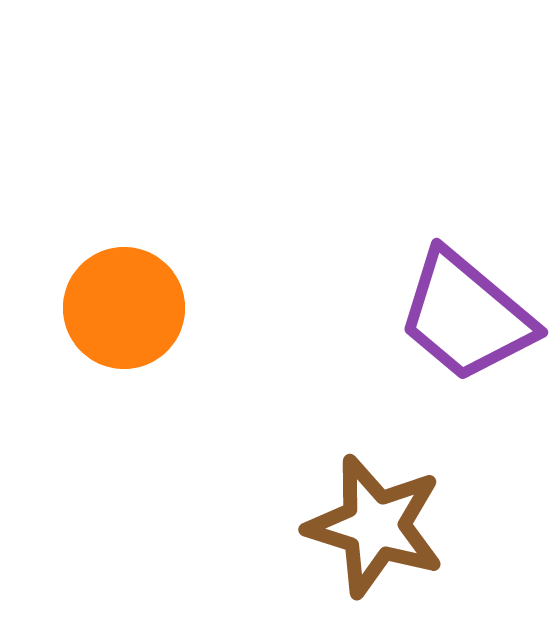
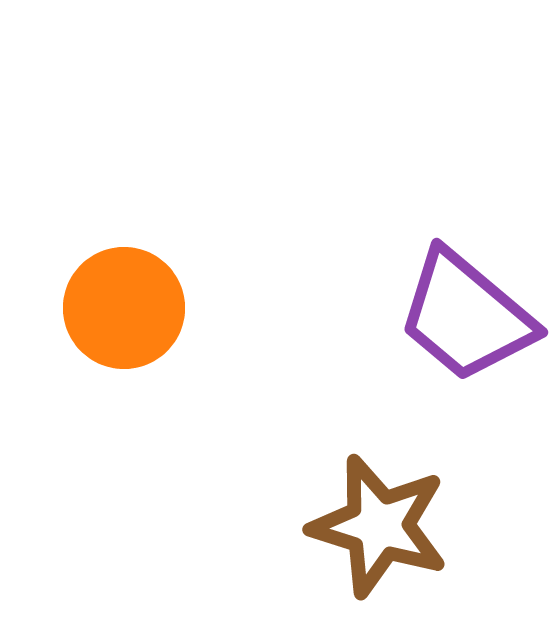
brown star: moved 4 px right
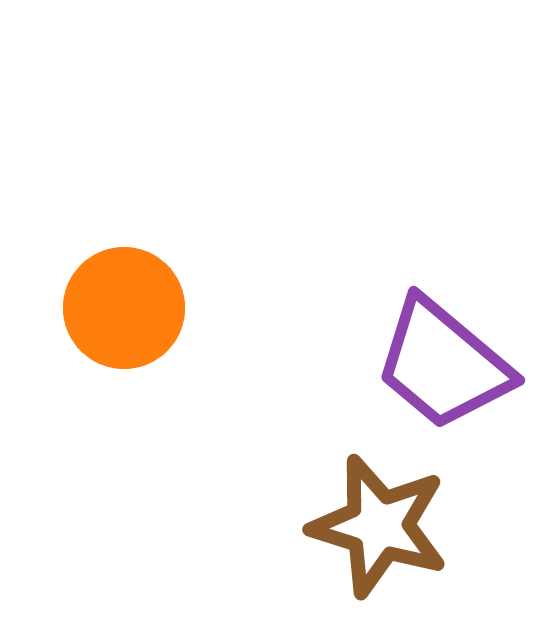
purple trapezoid: moved 23 px left, 48 px down
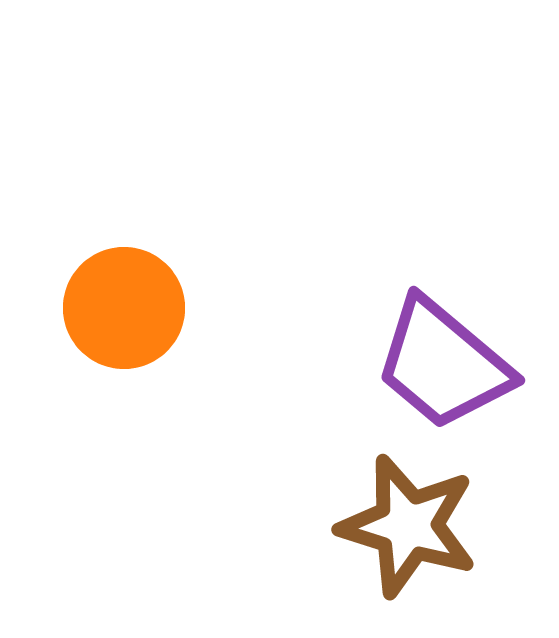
brown star: moved 29 px right
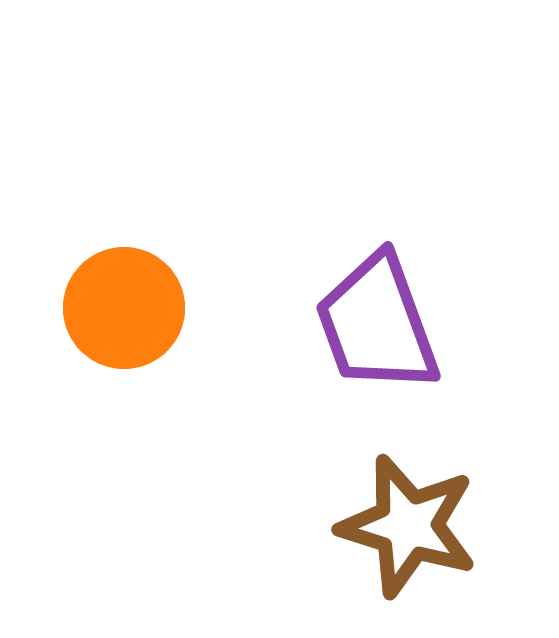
purple trapezoid: moved 66 px left, 40 px up; rotated 30 degrees clockwise
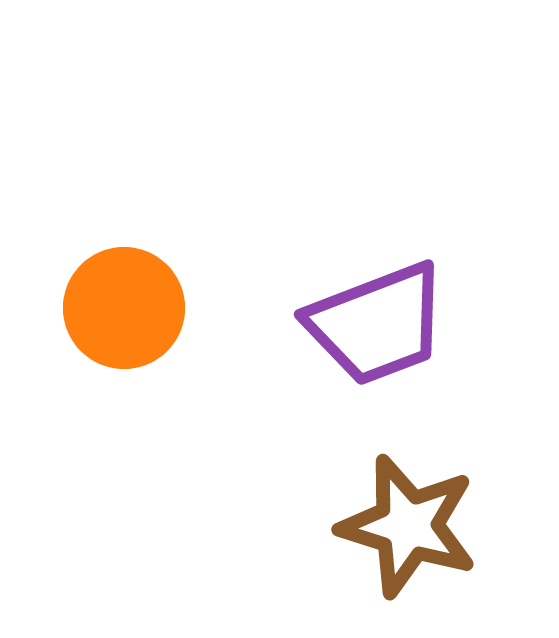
purple trapezoid: rotated 91 degrees counterclockwise
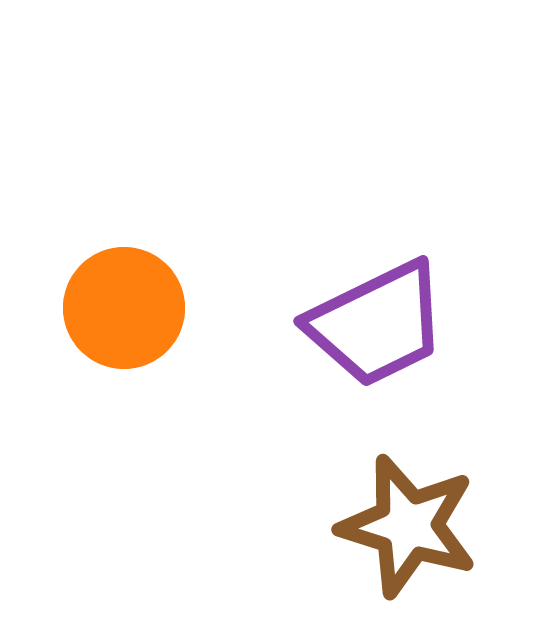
purple trapezoid: rotated 5 degrees counterclockwise
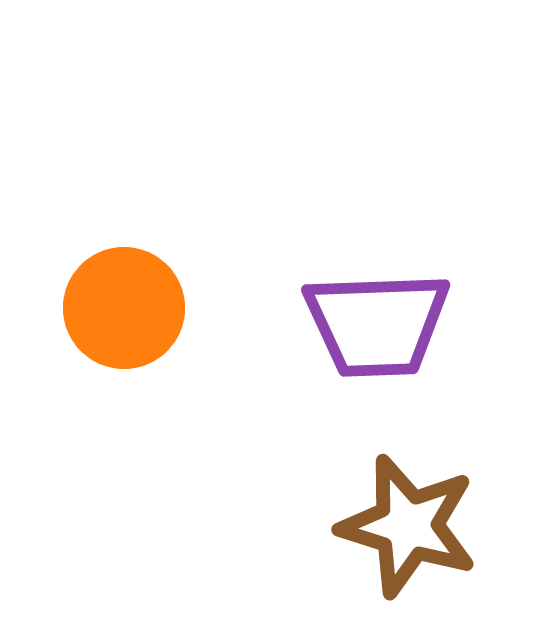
purple trapezoid: rotated 24 degrees clockwise
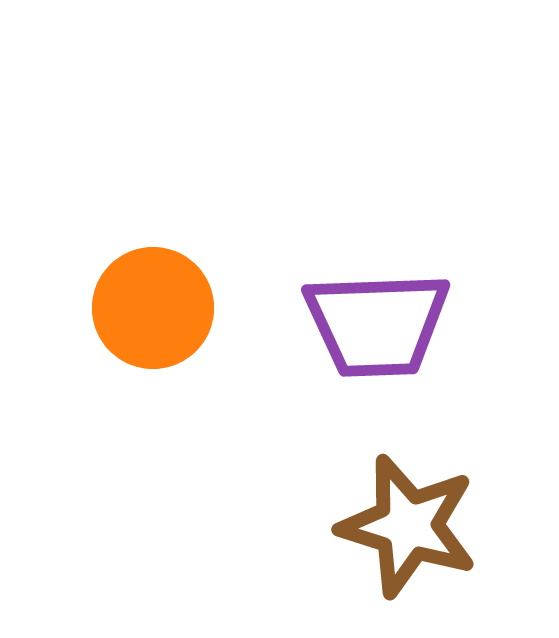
orange circle: moved 29 px right
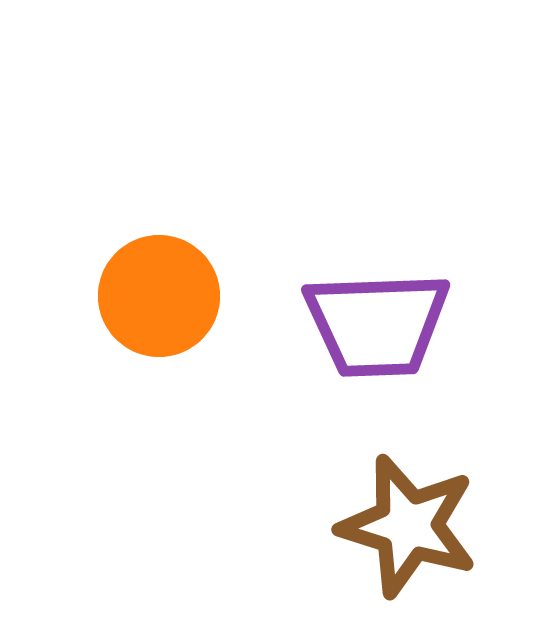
orange circle: moved 6 px right, 12 px up
